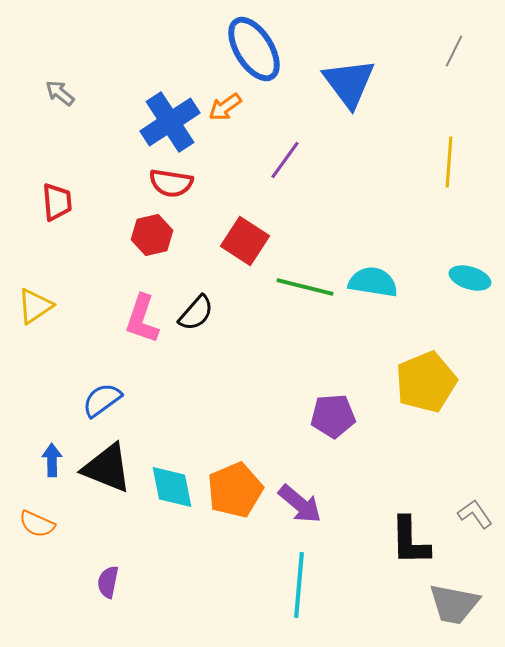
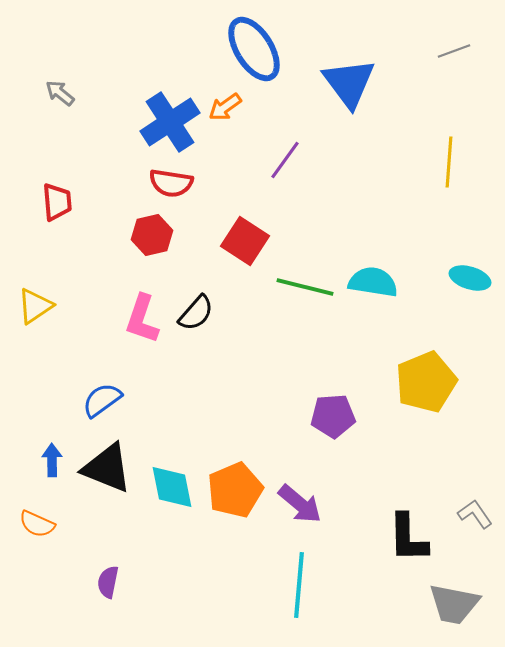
gray line: rotated 44 degrees clockwise
black L-shape: moved 2 px left, 3 px up
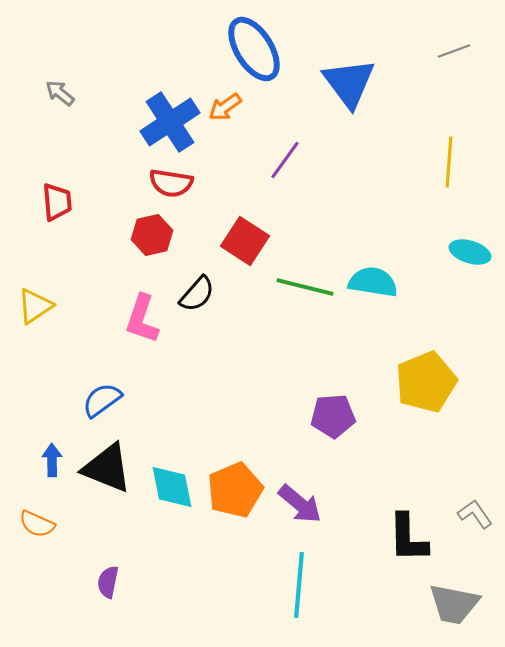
cyan ellipse: moved 26 px up
black semicircle: moved 1 px right, 19 px up
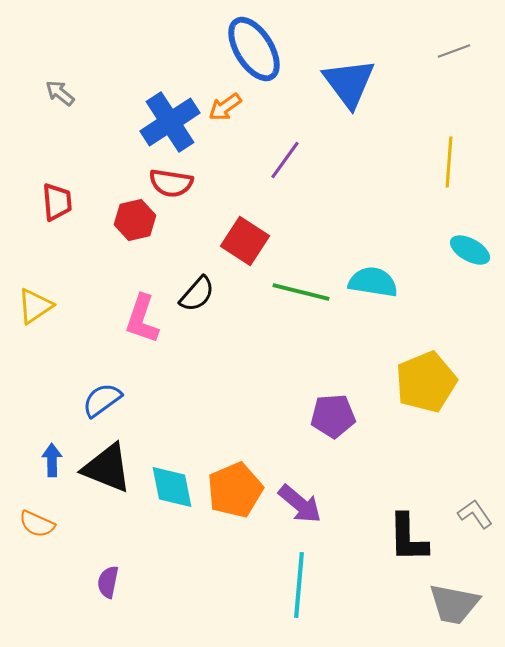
red hexagon: moved 17 px left, 15 px up
cyan ellipse: moved 2 px up; rotated 12 degrees clockwise
green line: moved 4 px left, 5 px down
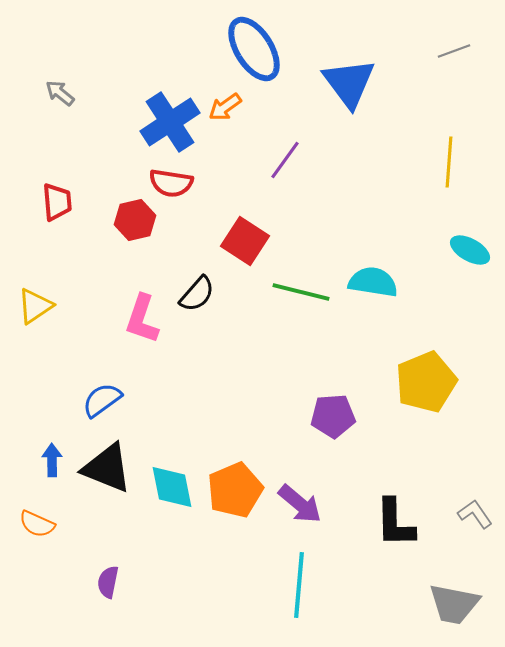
black L-shape: moved 13 px left, 15 px up
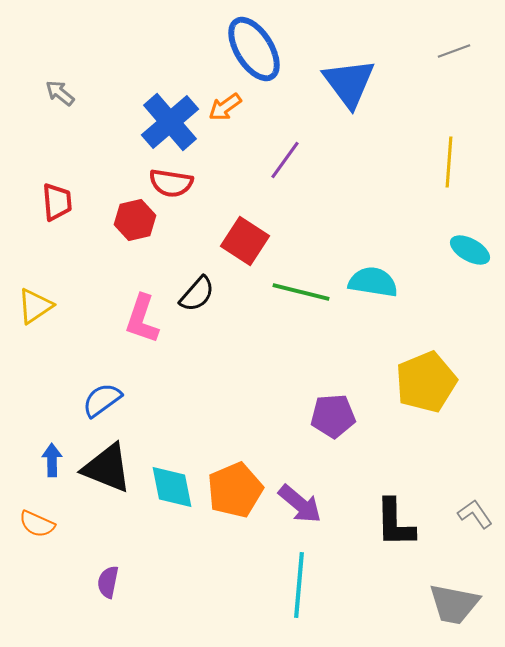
blue cross: rotated 8 degrees counterclockwise
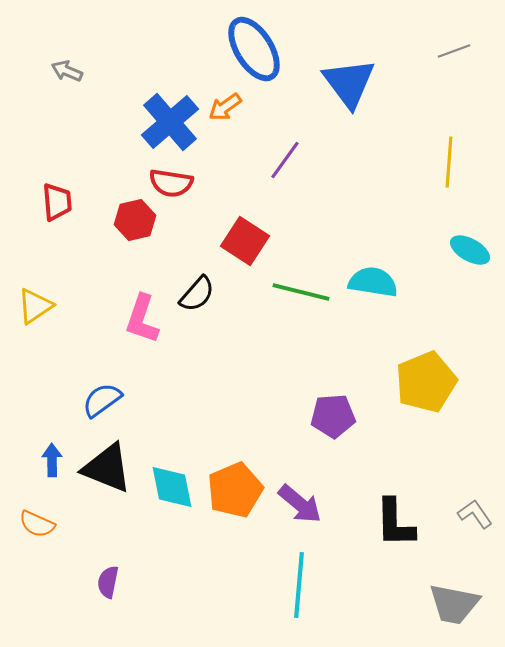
gray arrow: moved 7 px right, 22 px up; rotated 16 degrees counterclockwise
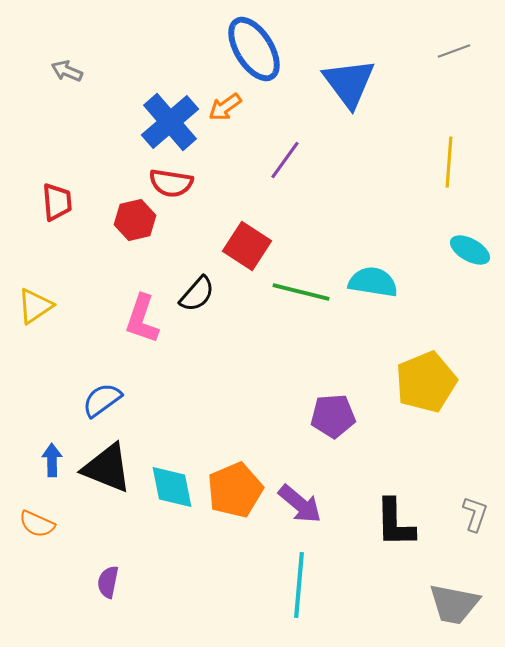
red square: moved 2 px right, 5 px down
gray L-shape: rotated 54 degrees clockwise
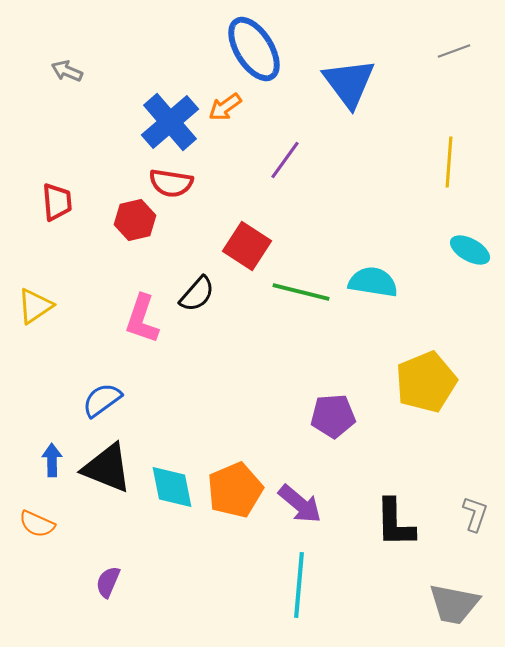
purple semicircle: rotated 12 degrees clockwise
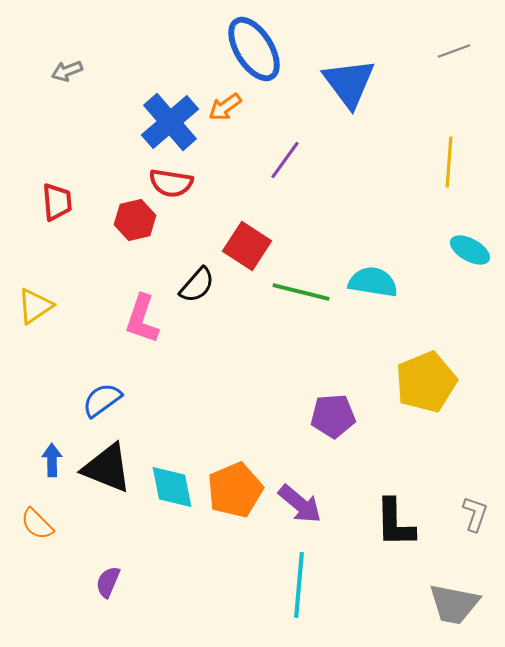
gray arrow: rotated 44 degrees counterclockwise
black semicircle: moved 9 px up
orange semicircle: rotated 21 degrees clockwise
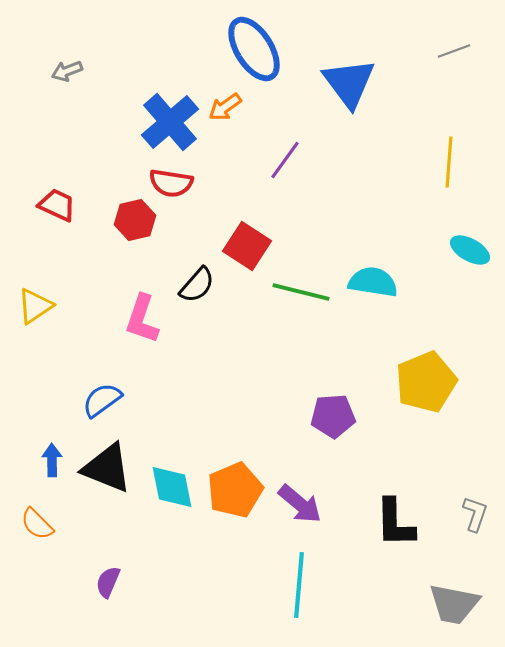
red trapezoid: moved 3 px down; rotated 60 degrees counterclockwise
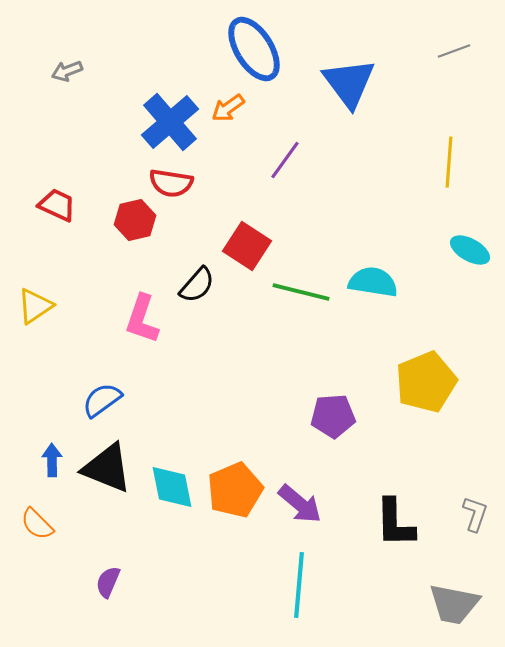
orange arrow: moved 3 px right, 1 px down
